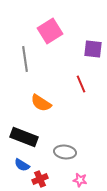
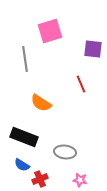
pink square: rotated 15 degrees clockwise
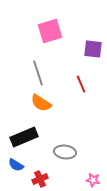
gray line: moved 13 px right, 14 px down; rotated 10 degrees counterclockwise
black rectangle: rotated 44 degrees counterclockwise
blue semicircle: moved 6 px left
pink star: moved 13 px right
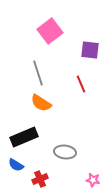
pink square: rotated 20 degrees counterclockwise
purple square: moved 3 px left, 1 px down
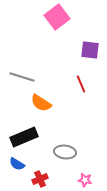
pink square: moved 7 px right, 14 px up
gray line: moved 16 px left, 4 px down; rotated 55 degrees counterclockwise
blue semicircle: moved 1 px right, 1 px up
pink star: moved 8 px left
